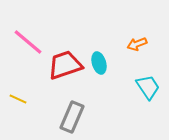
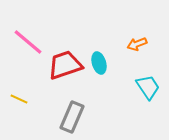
yellow line: moved 1 px right
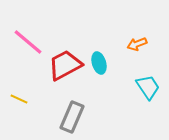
red trapezoid: rotated 9 degrees counterclockwise
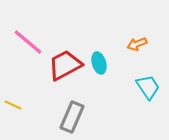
yellow line: moved 6 px left, 6 px down
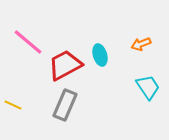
orange arrow: moved 4 px right
cyan ellipse: moved 1 px right, 8 px up
gray rectangle: moved 7 px left, 12 px up
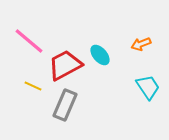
pink line: moved 1 px right, 1 px up
cyan ellipse: rotated 25 degrees counterclockwise
yellow line: moved 20 px right, 19 px up
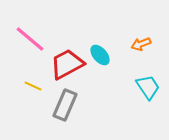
pink line: moved 1 px right, 2 px up
red trapezoid: moved 2 px right, 1 px up
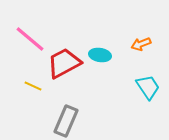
cyan ellipse: rotated 40 degrees counterclockwise
red trapezoid: moved 3 px left, 1 px up
gray rectangle: moved 1 px right, 16 px down
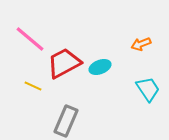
cyan ellipse: moved 12 px down; rotated 30 degrees counterclockwise
cyan trapezoid: moved 2 px down
